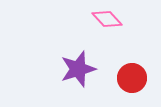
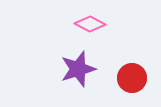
pink diamond: moved 17 px left, 5 px down; rotated 20 degrees counterclockwise
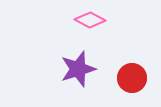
pink diamond: moved 4 px up
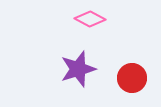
pink diamond: moved 1 px up
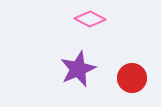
purple star: rotated 6 degrees counterclockwise
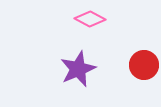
red circle: moved 12 px right, 13 px up
